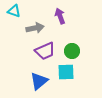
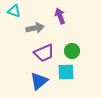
purple trapezoid: moved 1 px left, 2 px down
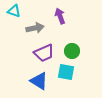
cyan square: rotated 12 degrees clockwise
blue triangle: rotated 48 degrees counterclockwise
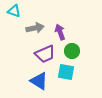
purple arrow: moved 16 px down
purple trapezoid: moved 1 px right, 1 px down
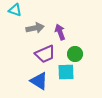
cyan triangle: moved 1 px right, 1 px up
green circle: moved 3 px right, 3 px down
cyan square: rotated 12 degrees counterclockwise
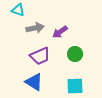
cyan triangle: moved 3 px right
purple arrow: rotated 105 degrees counterclockwise
purple trapezoid: moved 5 px left, 2 px down
cyan square: moved 9 px right, 14 px down
blue triangle: moved 5 px left, 1 px down
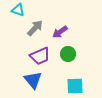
gray arrow: rotated 36 degrees counterclockwise
green circle: moved 7 px left
blue triangle: moved 1 px left, 2 px up; rotated 18 degrees clockwise
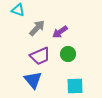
gray arrow: moved 2 px right
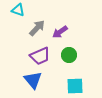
green circle: moved 1 px right, 1 px down
